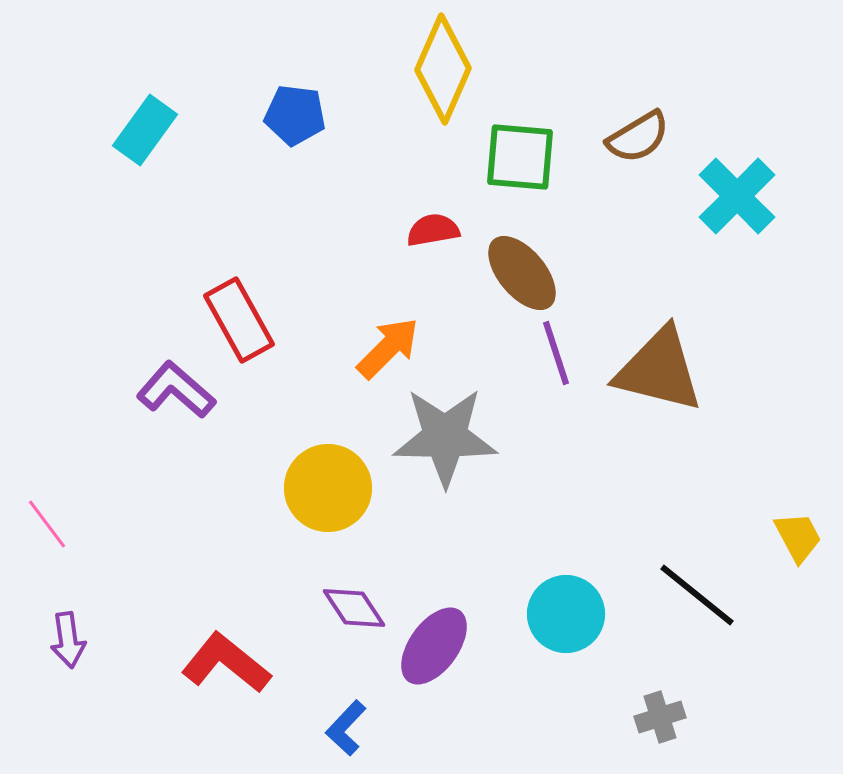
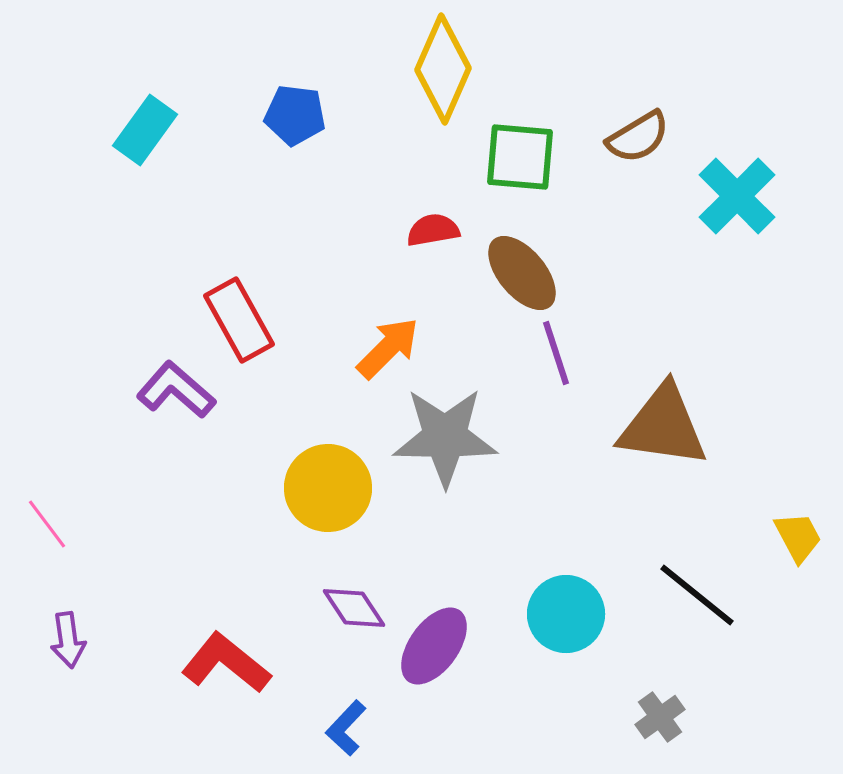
brown triangle: moved 4 px right, 56 px down; rotated 6 degrees counterclockwise
gray cross: rotated 18 degrees counterclockwise
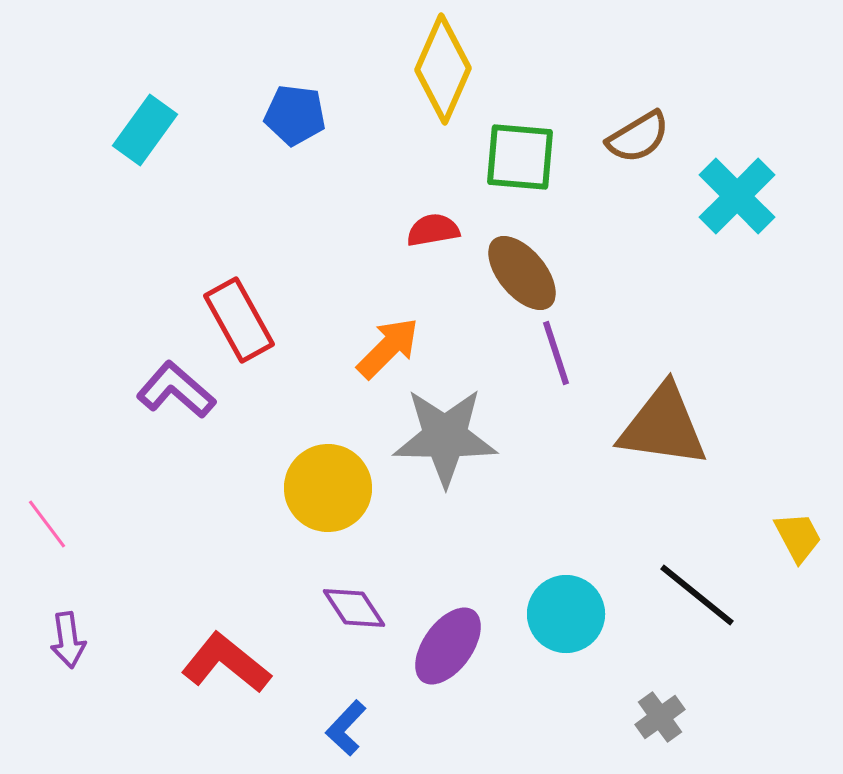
purple ellipse: moved 14 px right
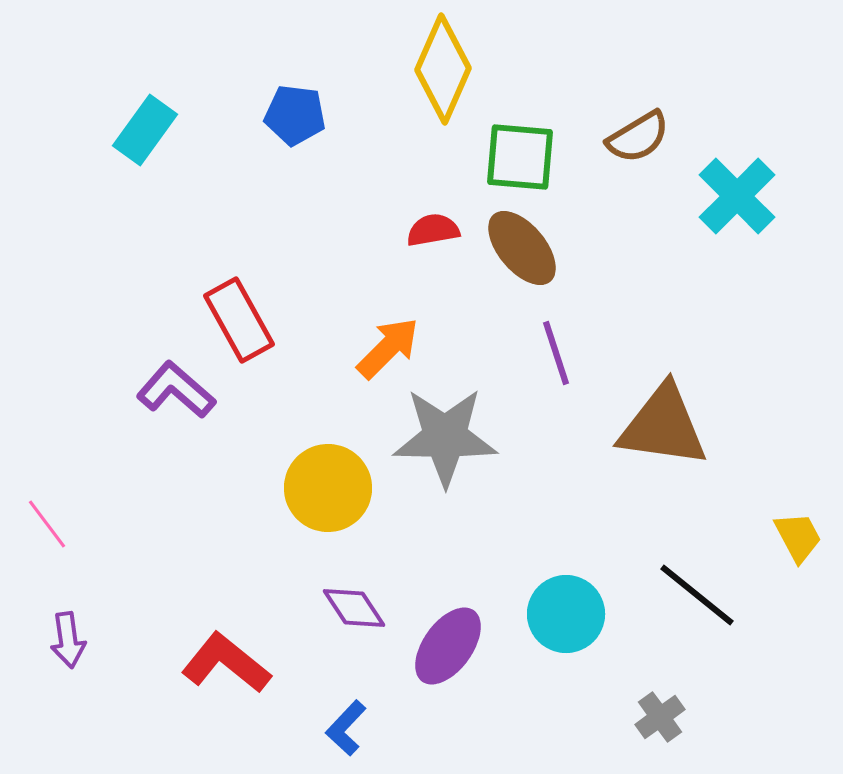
brown ellipse: moved 25 px up
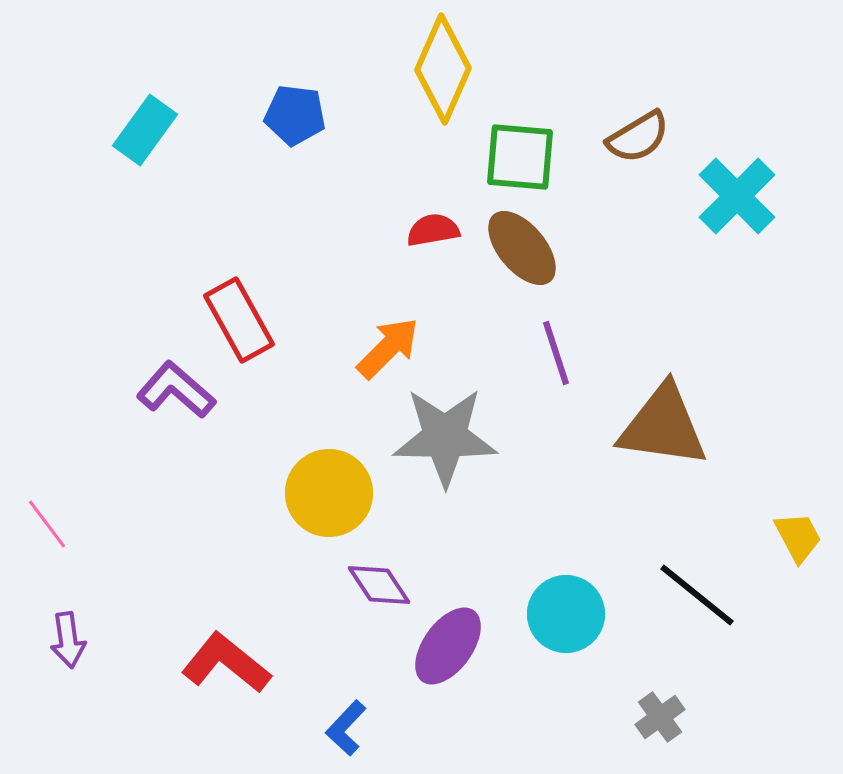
yellow circle: moved 1 px right, 5 px down
purple diamond: moved 25 px right, 23 px up
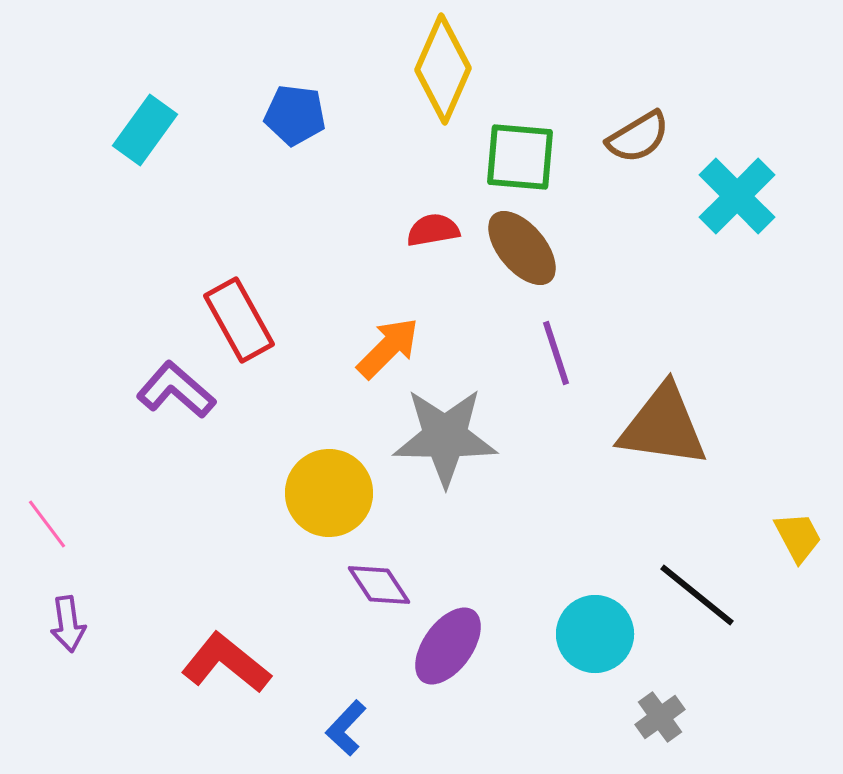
cyan circle: moved 29 px right, 20 px down
purple arrow: moved 16 px up
